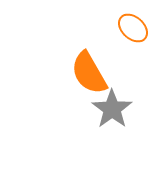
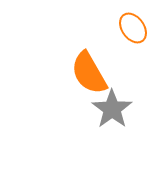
orange ellipse: rotated 12 degrees clockwise
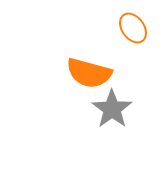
orange semicircle: rotated 45 degrees counterclockwise
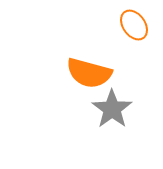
orange ellipse: moved 1 px right, 3 px up
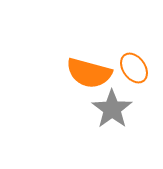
orange ellipse: moved 43 px down
